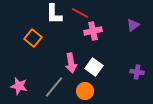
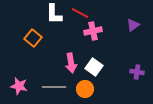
gray line: rotated 50 degrees clockwise
orange circle: moved 2 px up
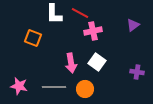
orange square: rotated 18 degrees counterclockwise
white square: moved 3 px right, 5 px up
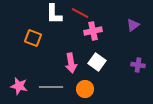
purple cross: moved 1 px right, 7 px up
gray line: moved 3 px left
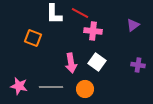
pink cross: rotated 18 degrees clockwise
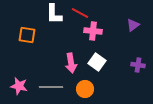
orange square: moved 6 px left, 3 px up; rotated 12 degrees counterclockwise
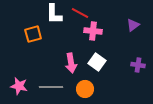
orange square: moved 6 px right, 1 px up; rotated 24 degrees counterclockwise
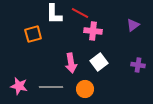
white square: moved 2 px right; rotated 18 degrees clockwise
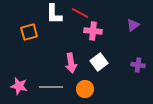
orange square: moved 4 px left, 2 px up
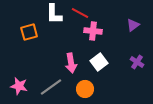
purple cross: moved 1 px left, 3 px up; rotated 24 degrees clockwise
gray line: rotated 35 degrees counterclockwise
